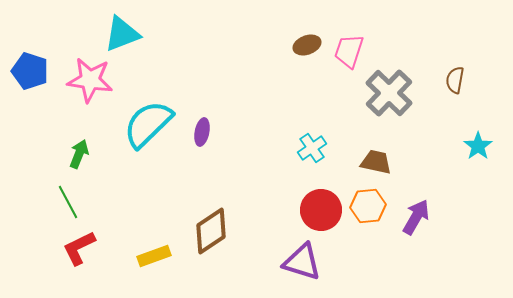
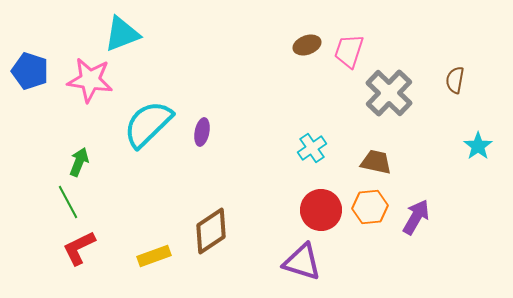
green arrow: moved 8 px down
orange hexagon: moved 2 px right, 1 px down
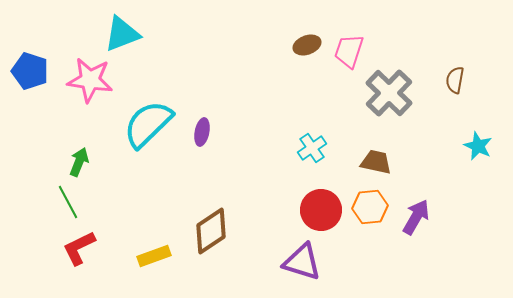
cyan star: rotated 12 degrees counterclockwise
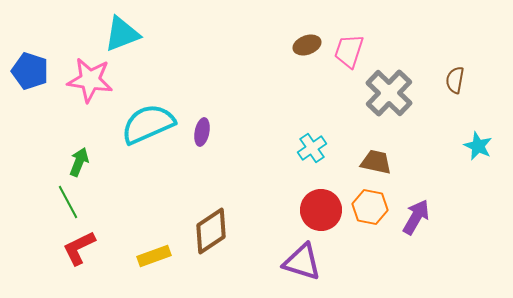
cyan semicircle: rotated 20 degrees clockwise
orange hexagon: rotated 16 degrees clockwise
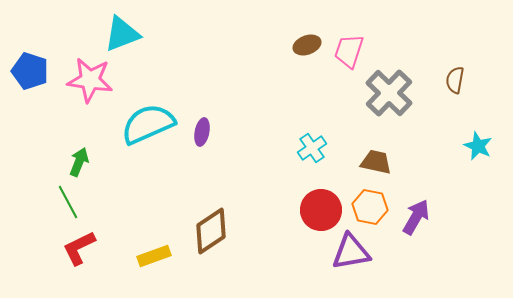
purple triangle: moved 49 px right, 10 px up; rotated 27 degrees counterclockwise
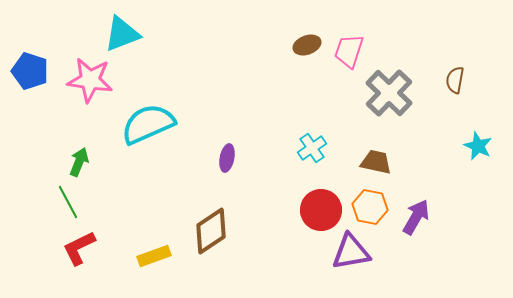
purple ellipse: moved 25 px right, 26 px down
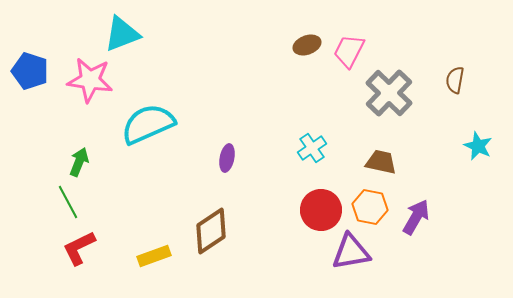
pink trapezoid: rotated 9 degrees clockwise
brown trapezoid: moved 5 px right
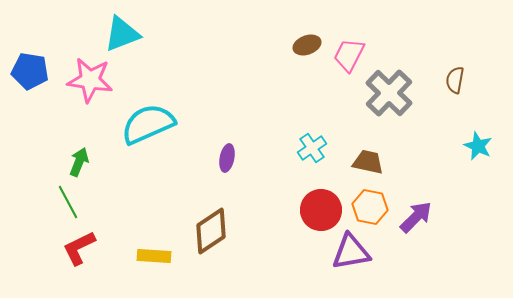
pink trapezoid: moved 4 px down
blue pentagon: rotated 9 degrees counterclockwise
brown trapezoid: moved 13 px left
purple arrow: rotated 15 degrees clockwise
yellow rectangle: rotated 24 degrees clockwise
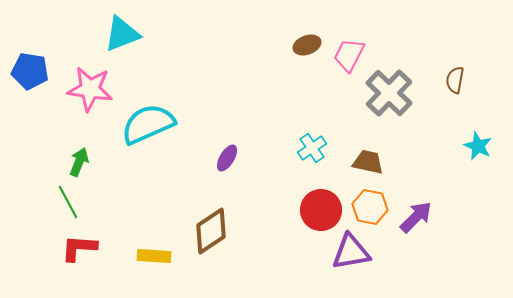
pink star: moved 9 px down
purple ellipse: rotated 20 degrees clockwise
red L-shape: rotated 30 degrees clockwise
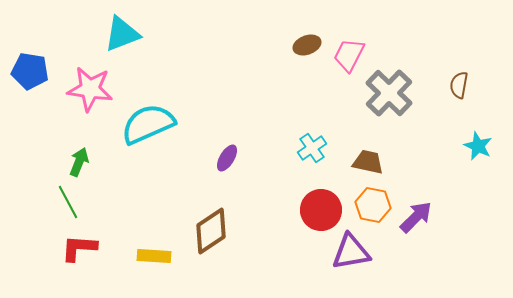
brown semicircle: moved 4 px right, 5 px down
orange hexagon: moved 3 px right, 2 px up
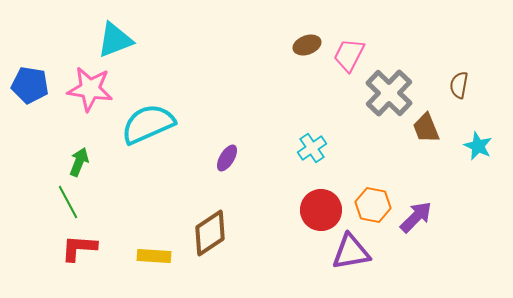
cyan triangle: moved 7 px left, 6 px down
blue pentagon: moved 14 px down
brown trapezoid: moved 58 px right, 34 px up; rotated 124 degrees counterclockwise
brown diamond: moved 1 px left, 2 px down
